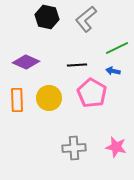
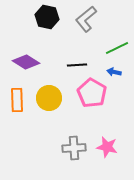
purple diamond: rotated 8 degrees clockwise
blue arrow: moved 1 px right, 1 px down
pink star: moved 9 px left
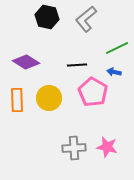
pink pentagon: moved 1 px right, 1 px up
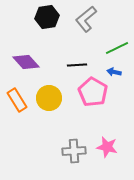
black hexagon: rotated 20 degrees counterclockwise
purple diamond: rotated 16 degrees clockwise
orange rectangle: rotated 30 degrees counterclockwise
gray cross: moved 3 px down
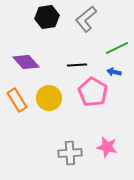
gray cross: moved 4 px left, 2 px down
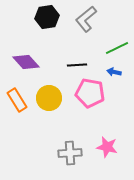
pink pentagon: moved 3 px left, 1 px down; rotated 20 degrees counterclockwise
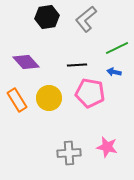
gray cross: moved 1 px left
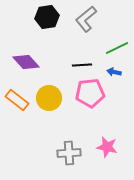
black line: moved 5 px right
pink pentagon: rotated 16 degrees counterclockwise
orange rectangle: rotated 20 degrees counterclockwise
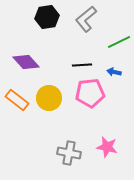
green line: moved 2 px right, 6 px up
gray cross: rotated 15 degrees clockwise
